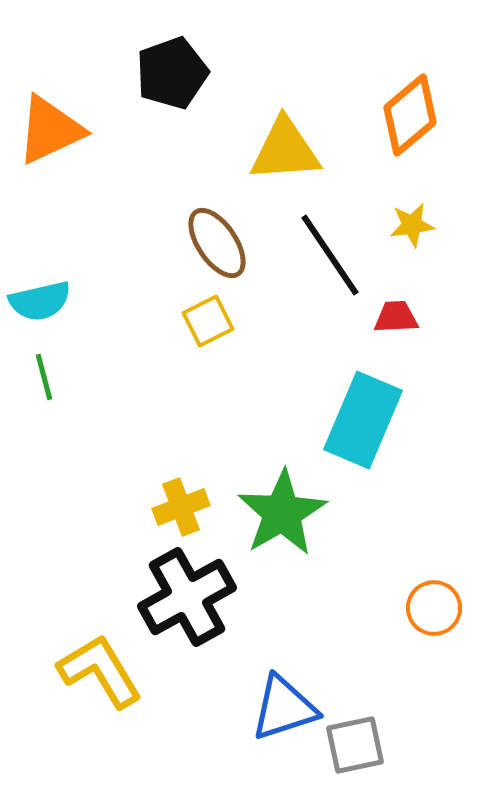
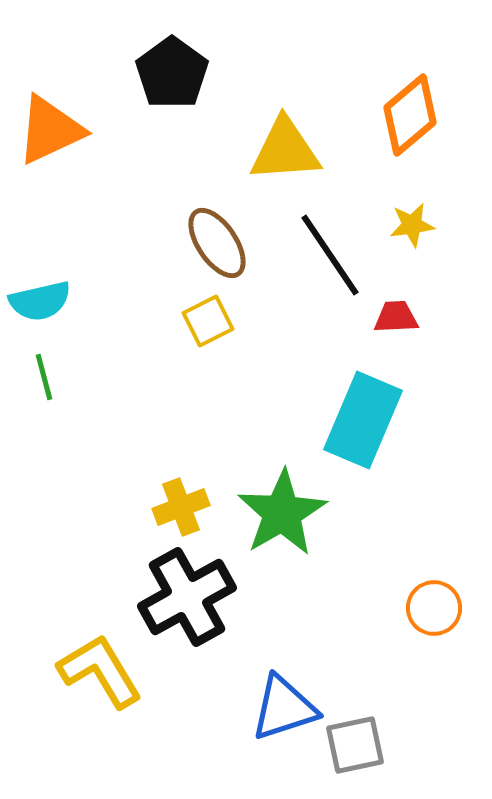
black pentagon: rotated 16 degrees counterclockwise
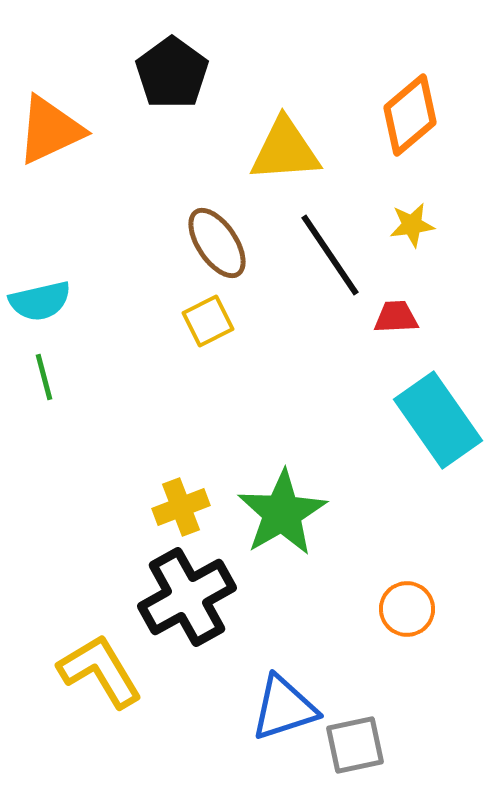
cyan rectangle: moved 75 px right; rotated 58 degrees counterclockwise
orange circle: moved 27 px left, 1 px down
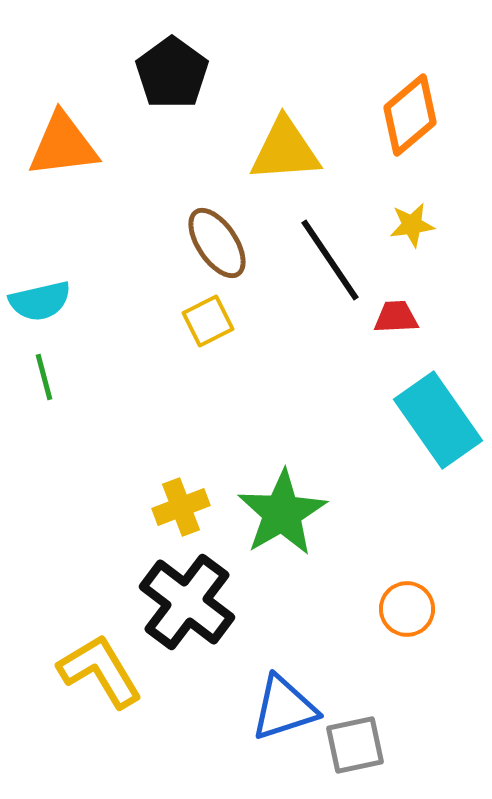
orange triangle: moved 13 px right, 15 px down; rotated 18 degrees clockwise
black line: moved 5 px down
black cross: moved 5 px down; rotated 24 degrees counterclockwise
